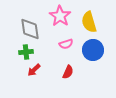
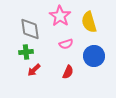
blue circle: moved 1 px right, 6 px down
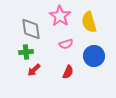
gray diamond: moved 1 px right
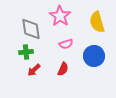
yellow semicircle: moved 8 px right
red semicircle: moved 5 px left, 3 px up
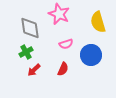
pink star: moved 1 px left, 2 px up; rotated 10 degrees counterclockwise
yellow semicircle: moved 1 px right
gray diamond: moved 1 px left, 1 px up
green cross: rotated 24 degrees counterclockwise
blue circle: moved 3 px left, 1 px up
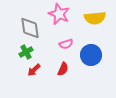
yellow semicircle: moved 3 px left, 4 px up; rotated 80 degrees counterclockwise
